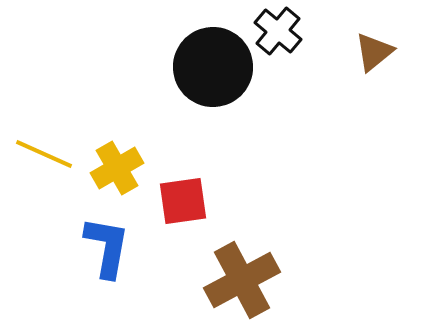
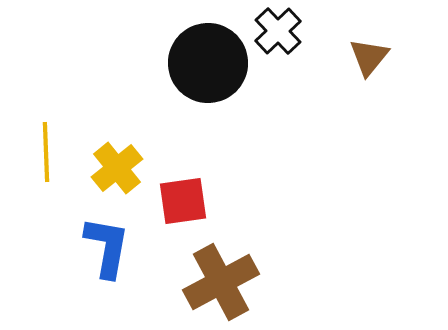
black cross: rotated 6 degrees clockwise
brown triangle: moved 5 px left, 5 px down; rotated 12 degrees counterclockwise
black circle: moved 5 px left, 4 px up
yellow line: moved 2 px right, 2 px up; rotated 64 degrees clockwise
yellow cross: rotated 9 degrees counterclockwise
brown cross: moved 21 px left, 2 px down
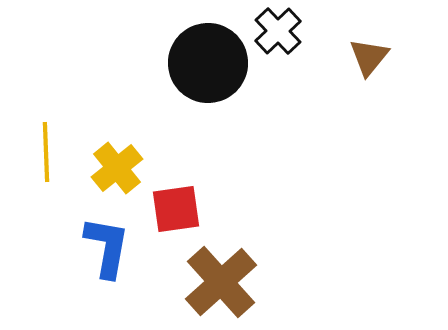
red square: moved 7 px left, 8 px down
brown cross: rotated 14 degrees counterclockwise
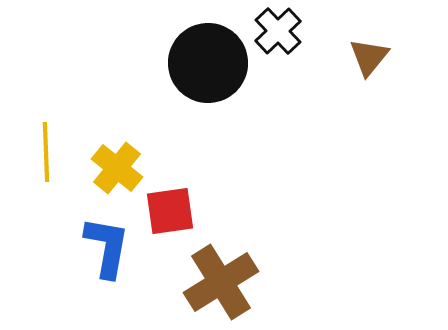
yellow cross: rotated 12 degrees counterclockwise
red square: moved 6 px left, 2 px down
brown cross: rotated 10 degrees clockwise
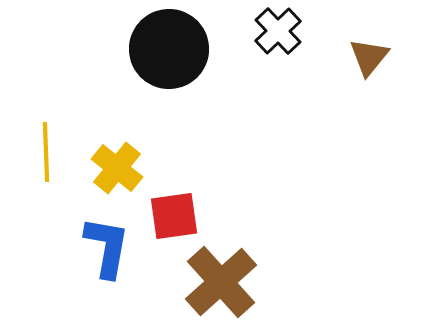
black circle: moved 39 px left, 14 px up
red square: moved 4 px right, 5 px down
brown cross: rotated 10 degrees counterclockwise
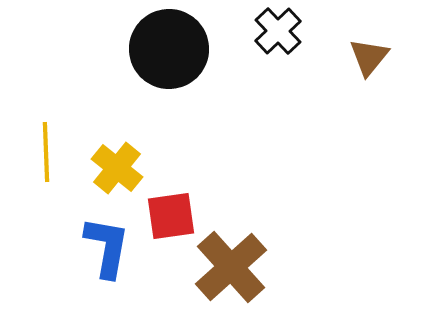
red square: moved 3 px left
brown cross: moved 10 px right, 15 px up
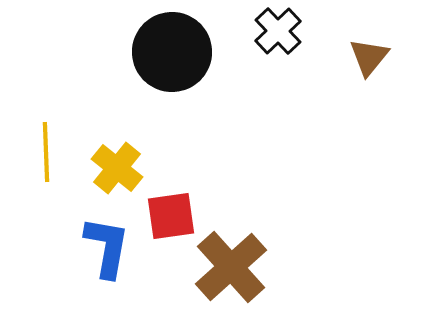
black circle: moved 3 px right, 3 px down
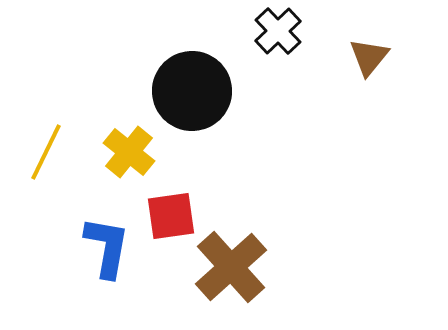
black circle: moved 20 px right, 39 px down
yellow line: rotated 28 degrees clockwise
yellow cross: moved 12 px right, 16 px up
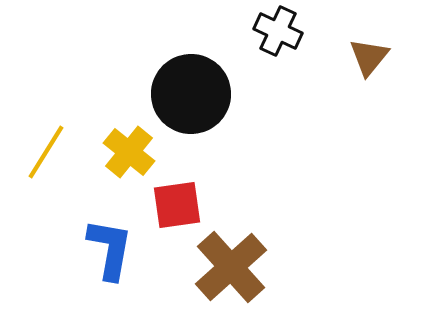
black cross: rotated 21 degrees counterclockwise
black circle: moved 1 px left, 3 px down
yellow line: rotated 6 degrees clockwise
red square: moved 6 px right, 11 px up
blue L-shape: moved 3 px right, 2 px down
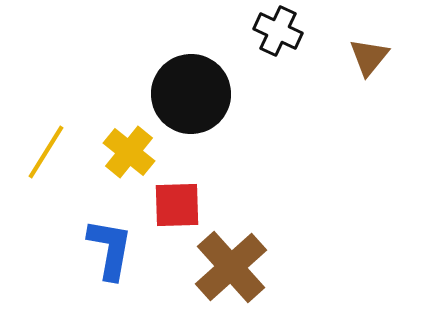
red square: rotated 6 degrees clockwise
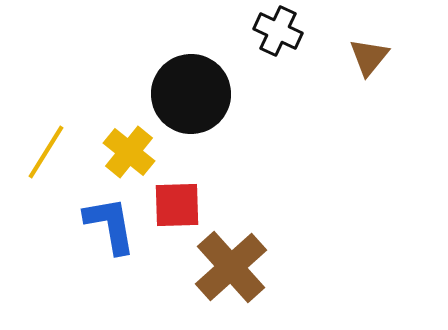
blue L-shape: moved 24 px up; rotated 20 degrees counterclockwise
